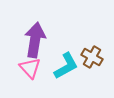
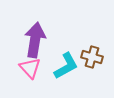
brown cross: rotated 15 degrees counterclockwise
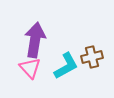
brown cross: rotated 30 degrees counterclockwise
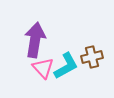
pink triangle: moved 13 px right
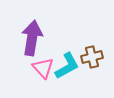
purple arrow: moved 3 px left, 2 px up
cyan L-shape: moved 1 px right
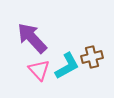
purple arrow: rotated 52 degrees counterclockwise
pink triangle: moved 4 px left, 2 px down
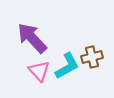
pink triangle: moved 1 px down
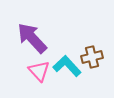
cyan L-shape: rotated 104 degrees counterclockwise
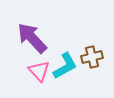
cyan L-shape: moved 2 px left; rotated 104 degrees clockwise
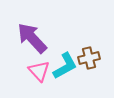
brown cross: moved 3 px left, 1 px down
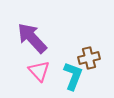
cyan L-shape: moved 8 px right, 10 px down; rotated 40 degrees counterclockwise
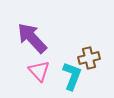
cyan L-shape: moved 1 px left
